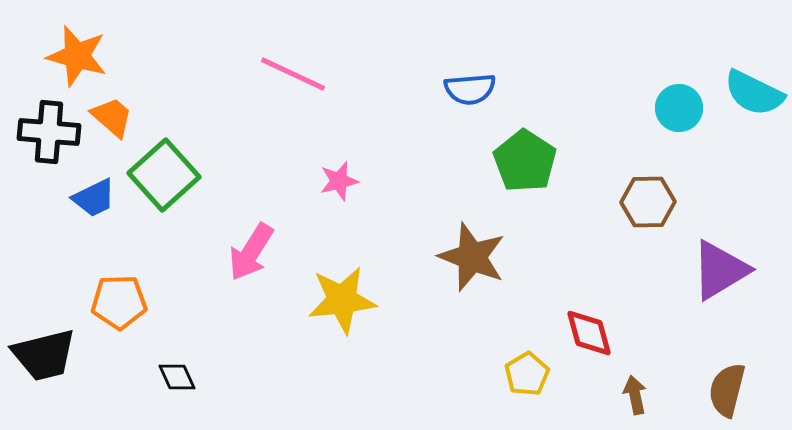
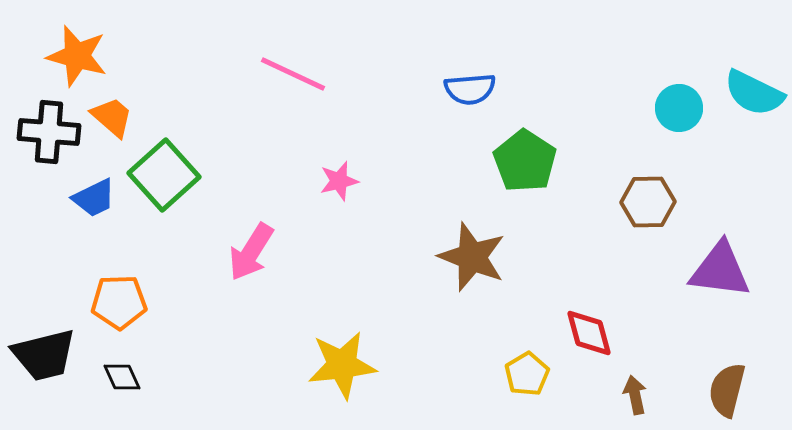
purple triangle: rotated 38 degrees clockwise
yellow star: moved 65 px down
black diamond: moved 55 px left
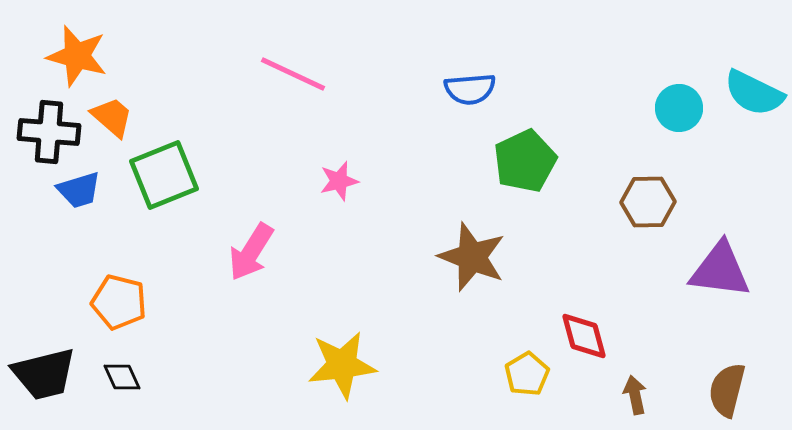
green pentagon: rotated 14 degrees clockwise
green square: rotated 20 degrees clockwise
blue trapezoid: moved 15 px left, 8 px up; rotated 9 degrees clockwise
orange pentagon: rotated 16 degrees clockwise
red diamond: moved 5 px left, 3 px down
black trapezoid: moved 19 px down
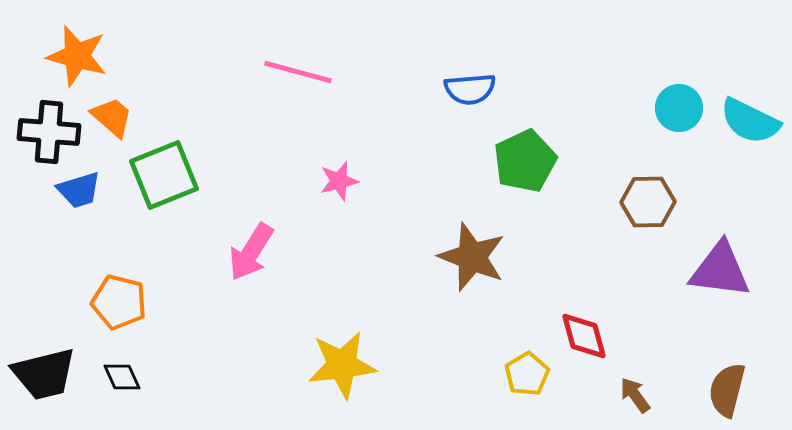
pink line: moved 5 px right, 2 px up; rotated 10 degrees counterclockwise
cyan semicircle: moved 4 px left, 28 px down
brown arrow: rotated 24 degrees counterclockwise
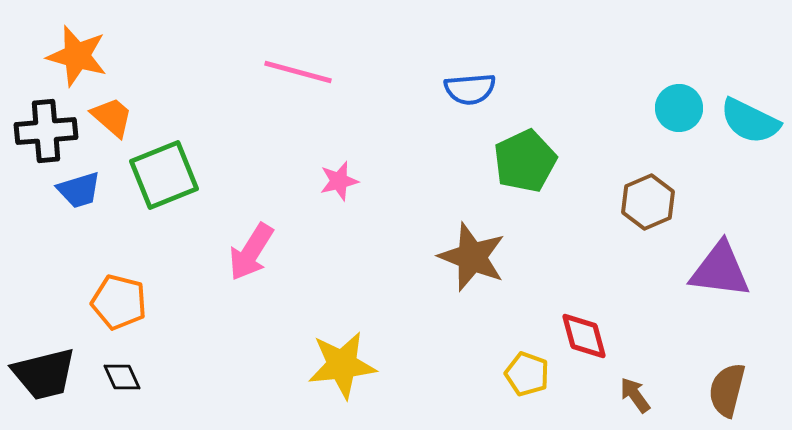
black cross: moved 3 px left, 1 px up; rotated 10 degrees counterclockwise
brown hexagon: rotated 22 degrees counterclockwise
yellow pentagon: rotated 21 degrees counterclockwise
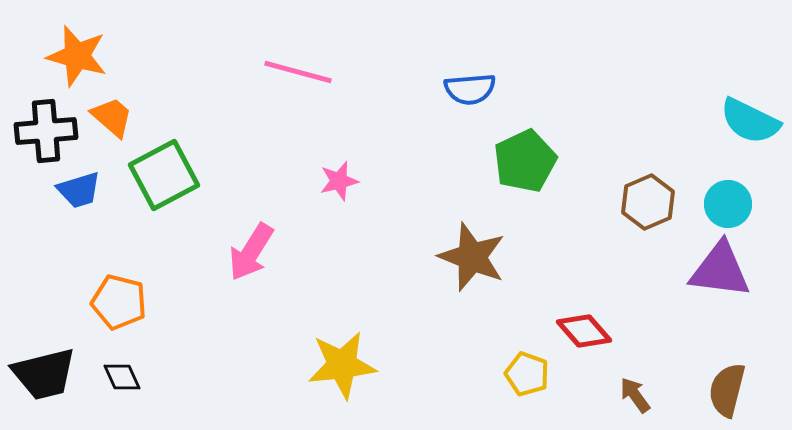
cyan circle: moved 49 px right, 96 px down
green square: rotated 6 degrees counterclockwise
red diamond: moved 5 px up; rotated 26 degrees counterclockwise
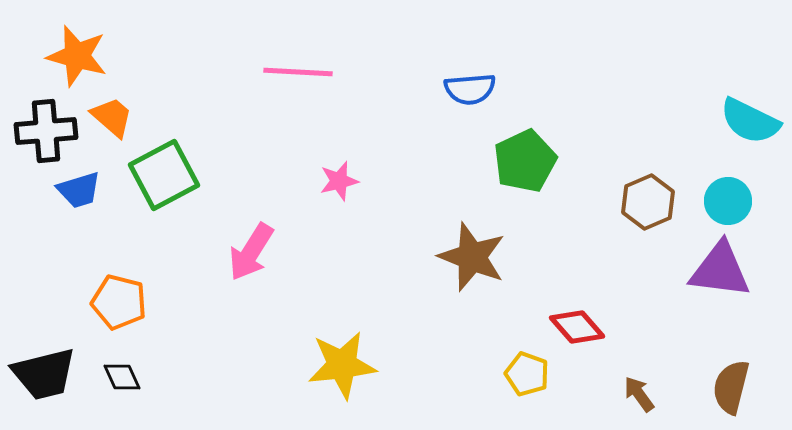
pink line: rotated 12 degrees counterclockwise
cyan circle: moved 3 px up
red diamond: moved 7 px left, 4 px up
brown semicircle: moved 4 px right, 3 px up
brown arrow: moved 4 px right, 1 px up
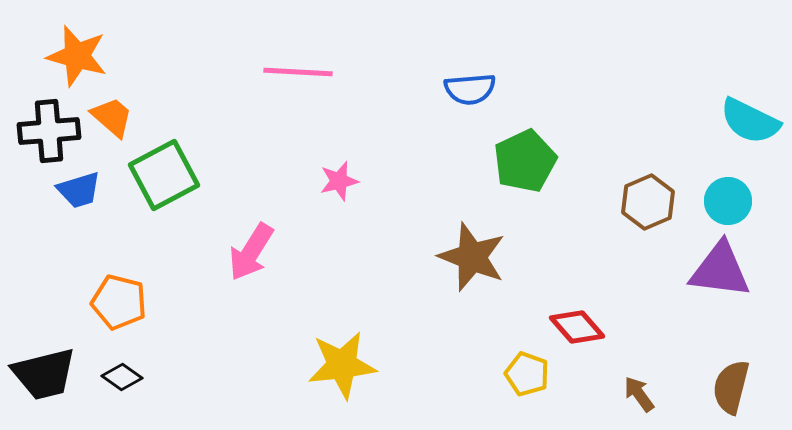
black cross: moved 3 px right
black diamond: rotated 30 degrees counterclockwise
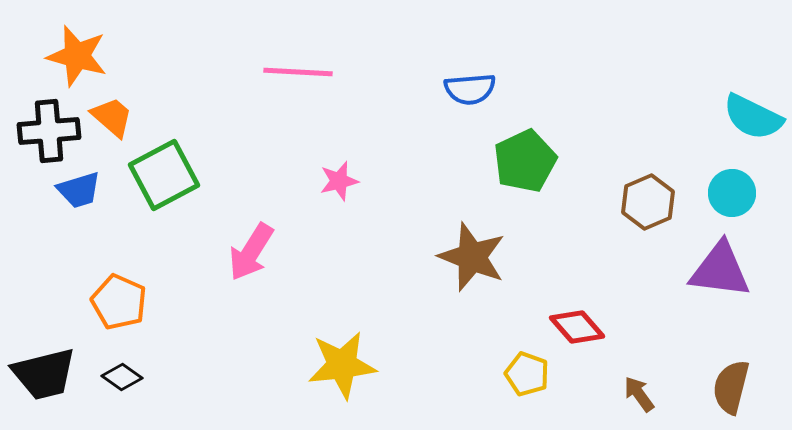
cyan semicircle: moved 3 px right, 4 px up
cyan circle: moved 4 px right, 8 px up
orange pentagon: rotated 10 degrees clockwise
